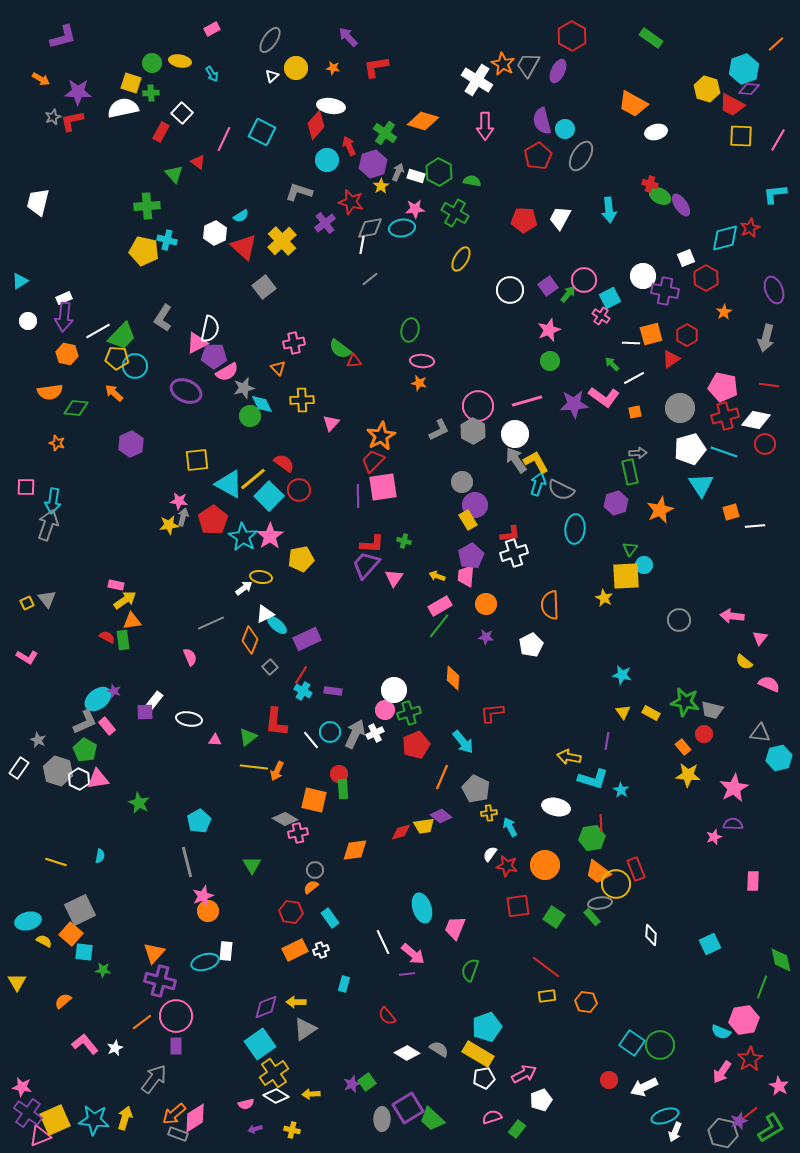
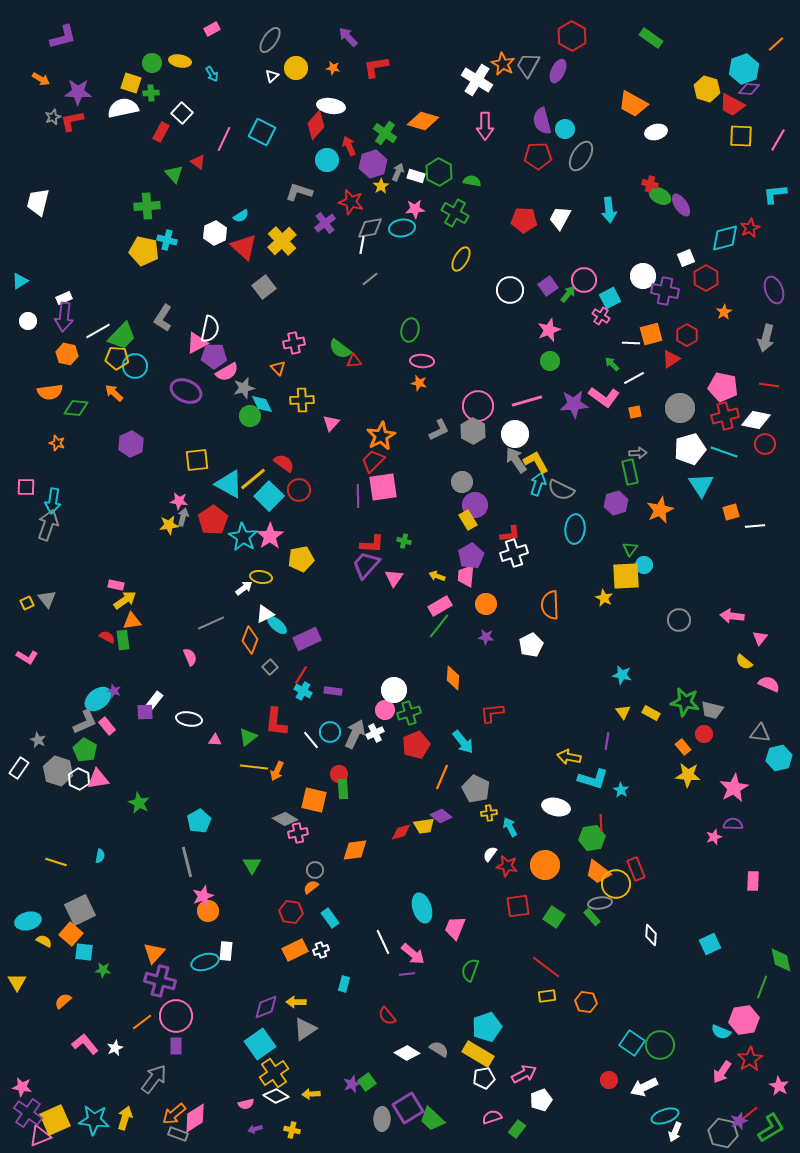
red pentagon at (538, 156): rotated 28 degrees clockwise
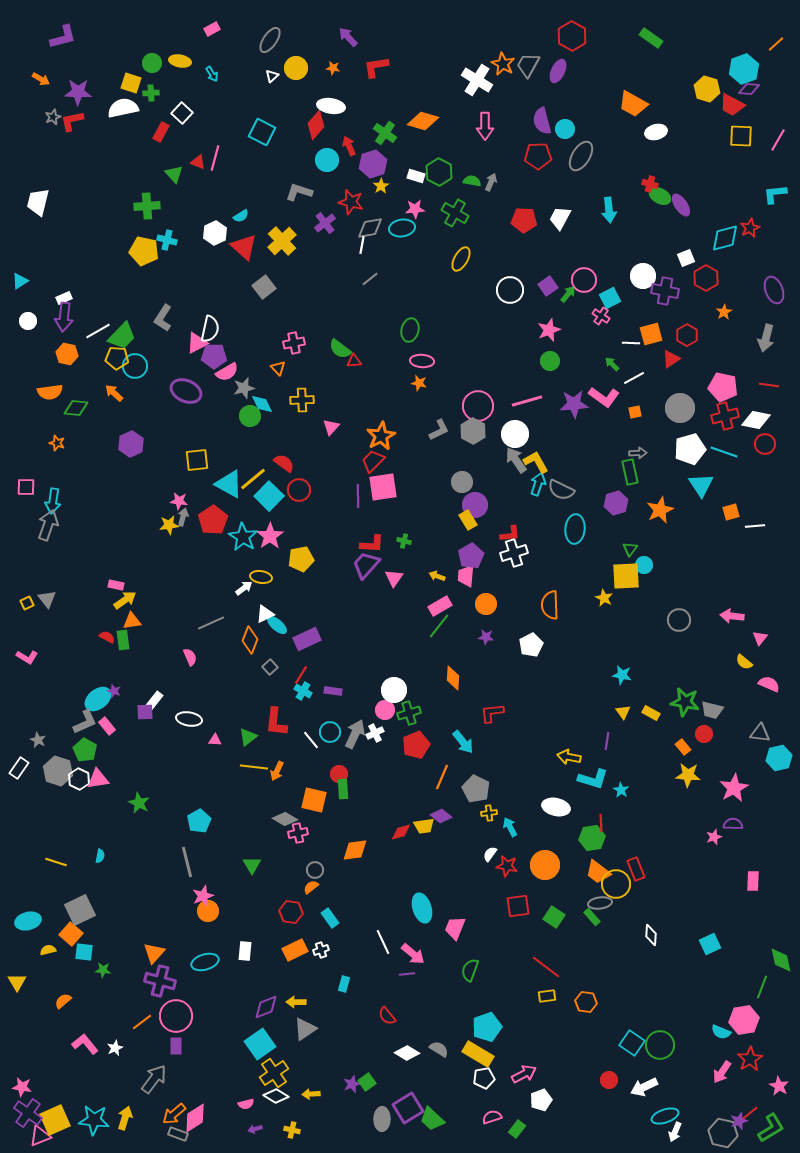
pink line at (224, 139): moved 9 px left, 19 px down; rotated 10 degrees counterclockwise
red triangle at (198, 162): rotated 14 degrees counterclockwise
gray arrow at (398, 172): moved 93 px right, 10 px down
pink triangle at (331, 423): moved 4 px down
yellow semicircle at (44, 941): moved 4 px right, 9 px down; rotated 42 degrees counterclockwise
white rectangle at (226, 951): moved 19 px right
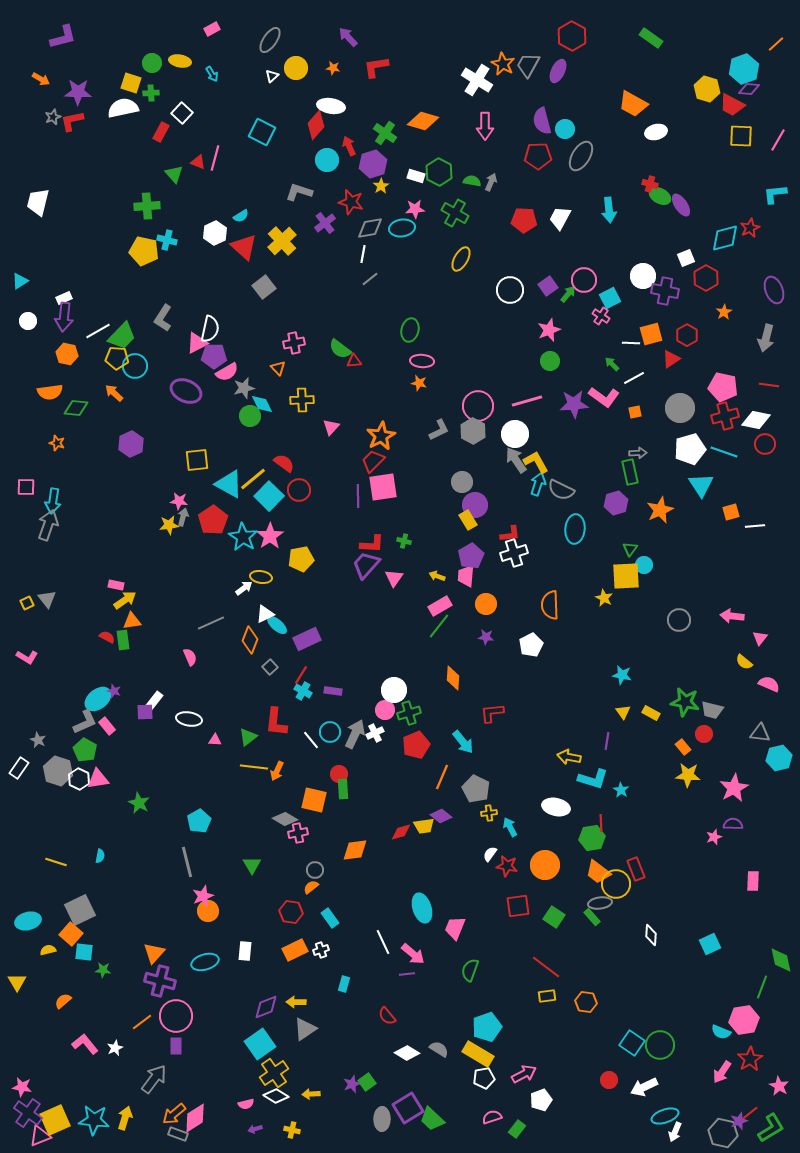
white line at (362, 245): moved 1 px right, 9 px down
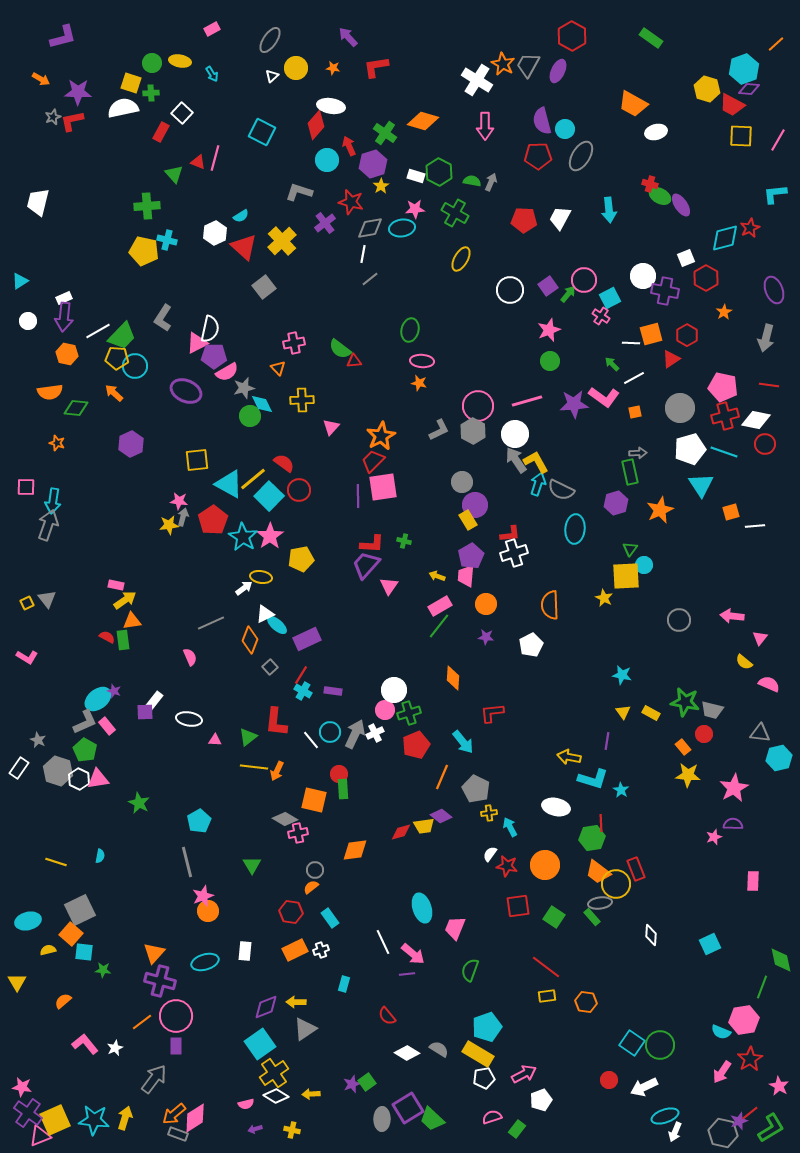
pink triangle at (394, 578): moved 5 px left, 8 px down
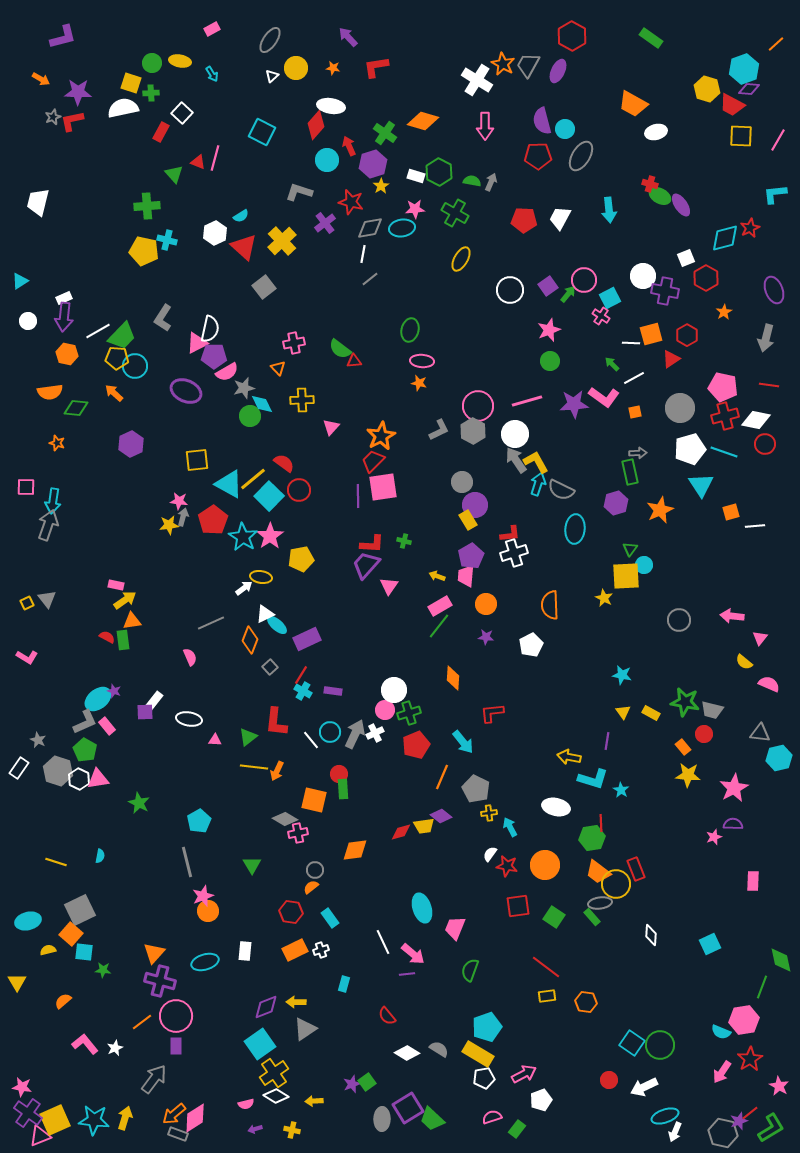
yellow arrow at (311, 1094): moved 3 px right, 7 px down
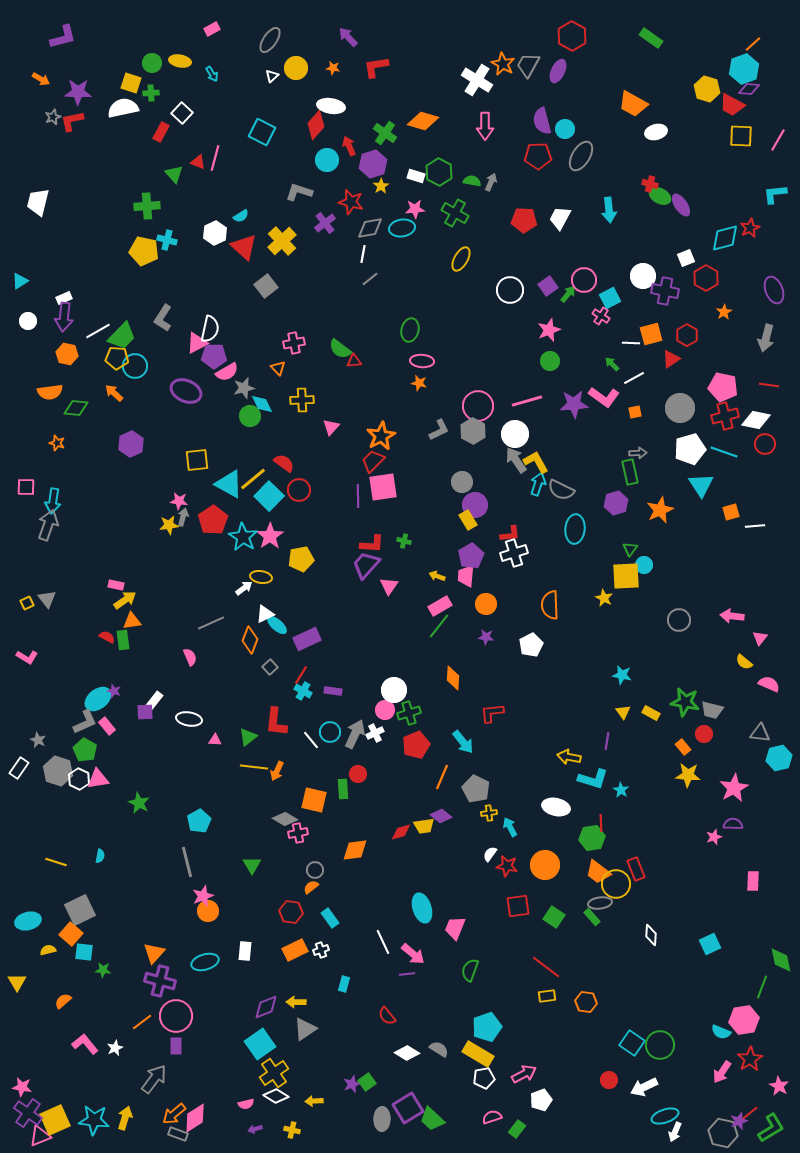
orange line at (776, 44): moved 23 px left
gray square at (264, 287): moved 2 px right, 1 px up
red circle at (339, 774): moved 19 px right
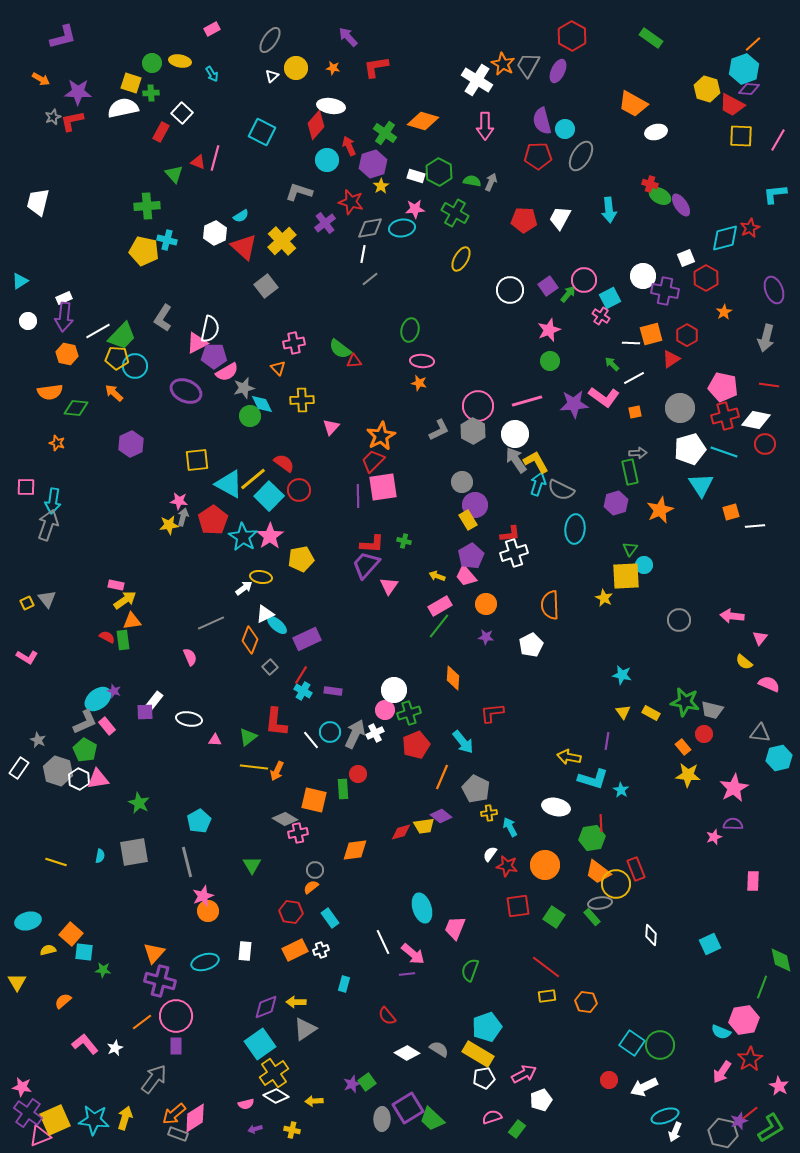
pink trapezoid at (466, 576): rotated 45 degrees counterclockwise
gray square at (80, 910): moved 54 px right, 58 px up; rotated 16 degrees clockwise
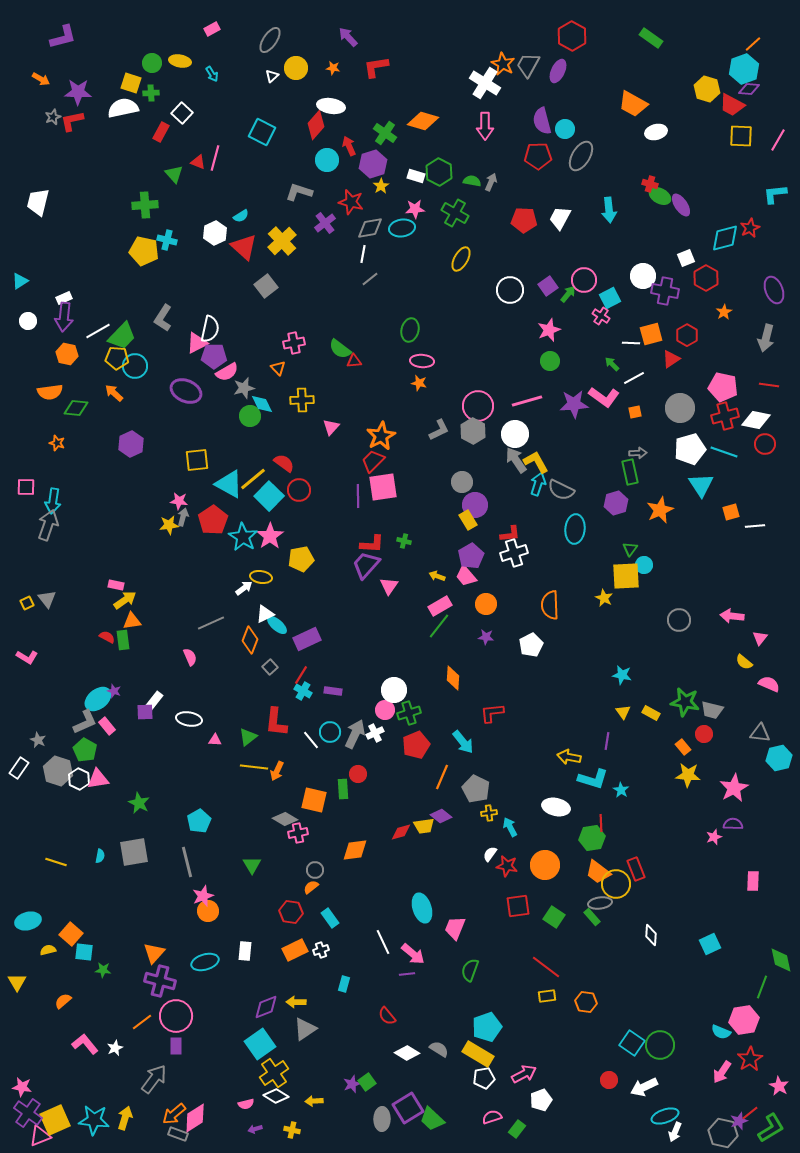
white cross at (477, 80): moved 8 px right, 3 px down
green cross at (147, 206): moved 2 px left, 1 px up
